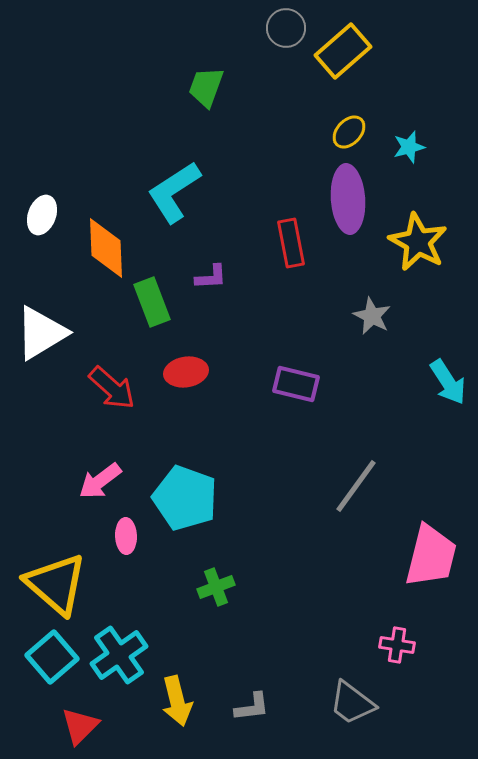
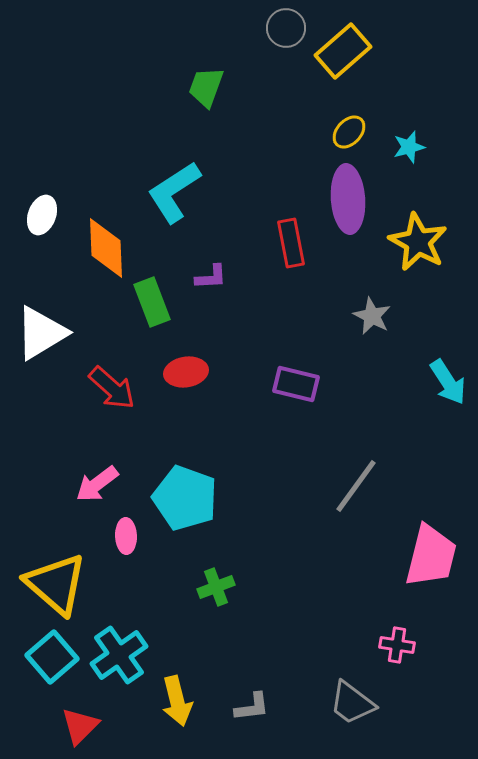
pink arrow: moved 3 px left, 3 px down
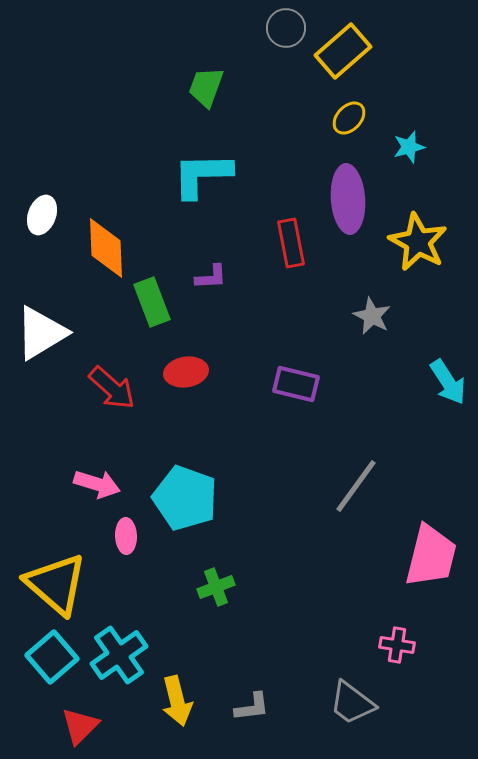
yellow ellipse: moved 14 px up
cyan L-shape: moved 28 px right, 17 px up; rotated 32 degrees clockwise
pink arrow: rotated 126 degrees counterclockwise
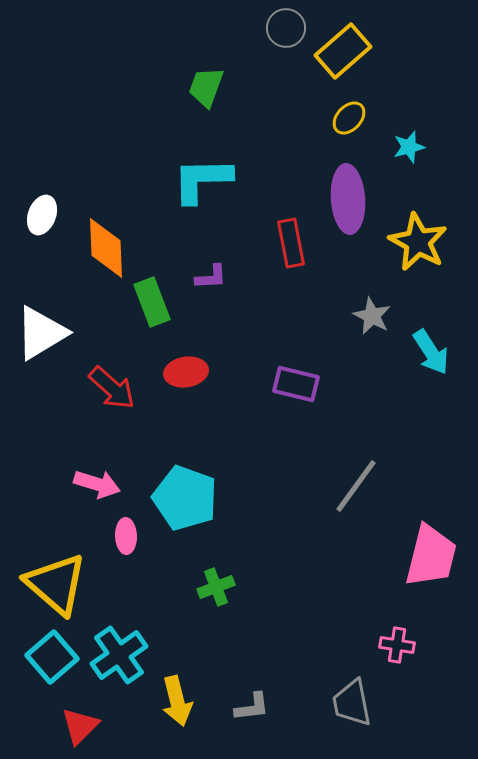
cyan L-shape: moved 5 px down
cyan arrow: moved 17 px left, 30 px up
gray trapezoid: rotated 42 degrees clockwise
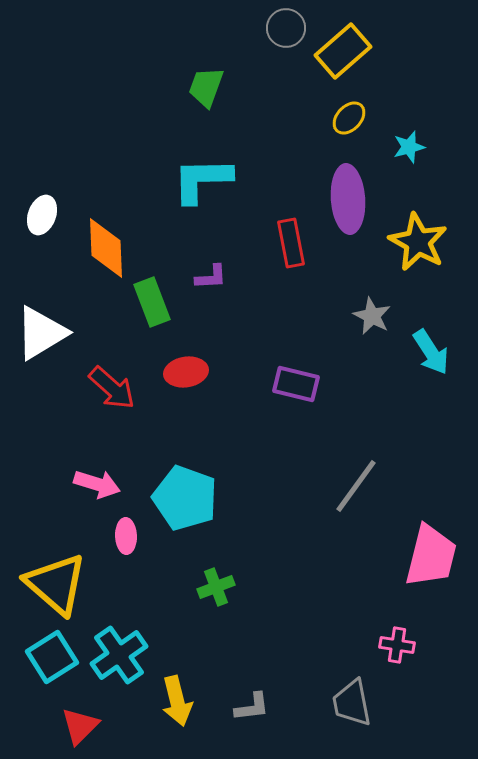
cyan square: rotated 9 degrees clockwise
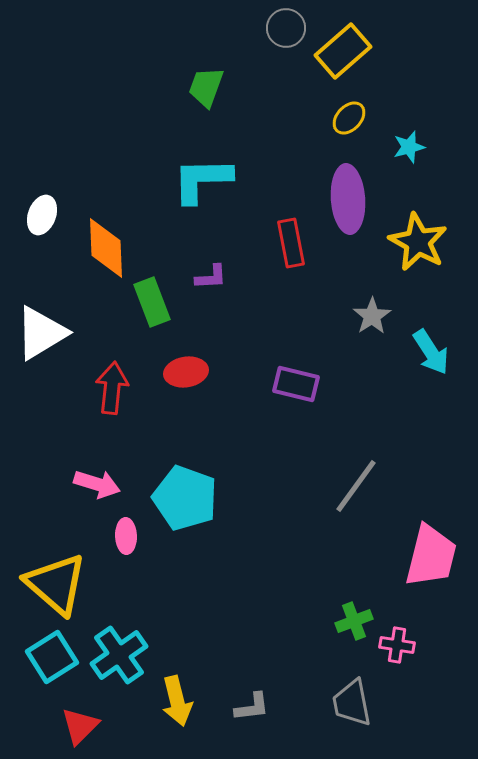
gray star: rotated 12 degrees clockwise
red arrow: rotated 126 degrees counterclockwise
green cross: moved 138 px right, 34 px down
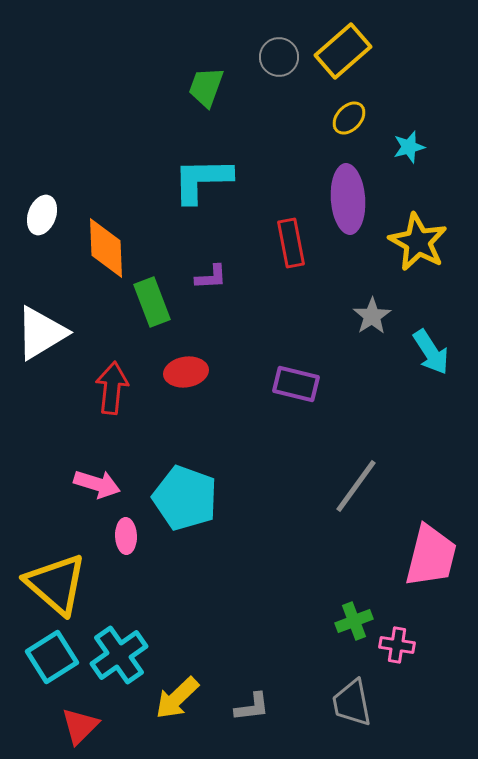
gray circle: moved 7 px left, 29 px down
yellow arrow: moved 3 px up; rotated 60 degrees clockwise
